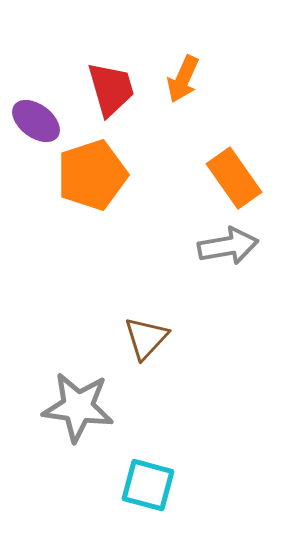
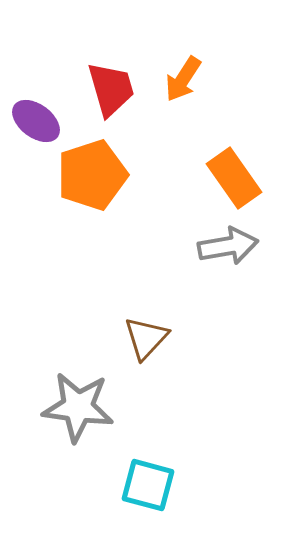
orange arrow: rotated 9 degrees clockwise
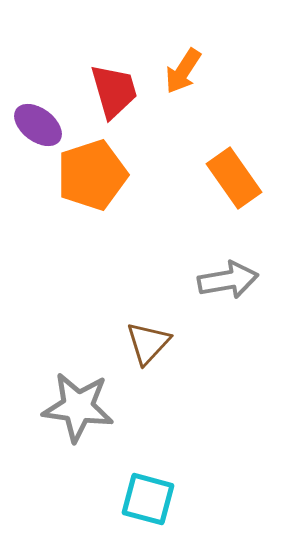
orange arrow: moved 8 px up
red trapezoid: moved 3 px right, 2 px down
purple ellipse: moved 2 px right, 4 px down
gray arrow: moved 34 px down
brown triangle: moved 2 px right, 5 px down
cyan square: moved 14 px down
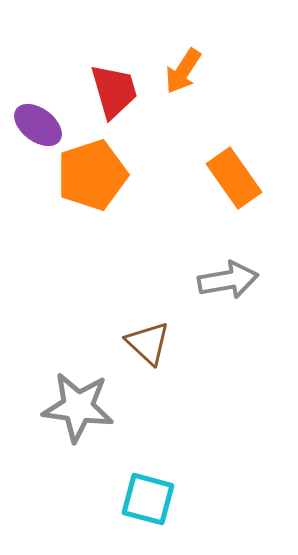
brown triangle: rotated 30 degrees counterclockwise
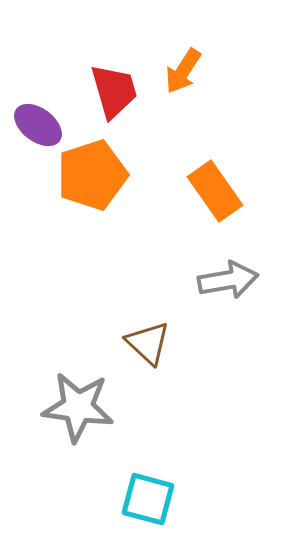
orange rectangle: moved 19 px left, 13 px down
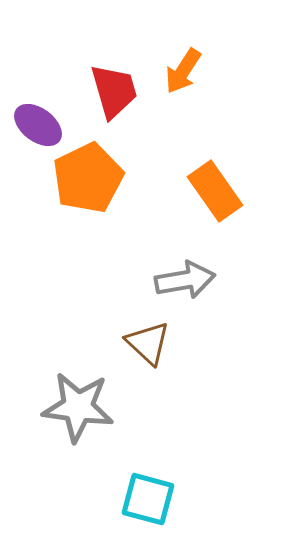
orange pentagon: moved 4 px left, 3 px down; rotated 8 degrees counterclockwise
gray arrow: moved 43 px left
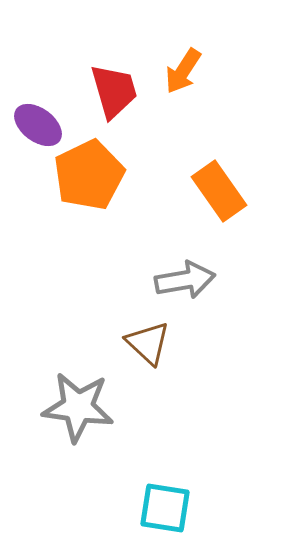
orange pentagon: moved 1 px right, 3 px up
orange rectangle: moved 4 px right
cyan square: moved 17 px right, 9 px down; rotated 6 degrees counterclockwise
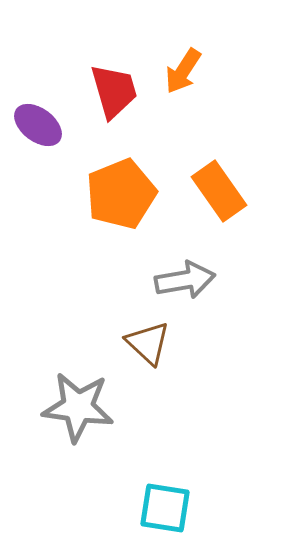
orange pentagon: moved 32 px right, 19 px down; rotated 4 degrees clockwise
